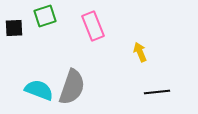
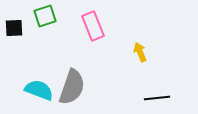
black line: moved 6 px down
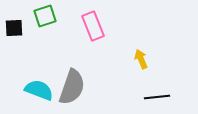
yellow arrow: moved 1 px right, 7 px down
black line: moved 1 px up
